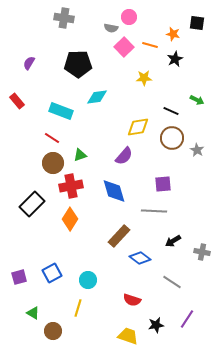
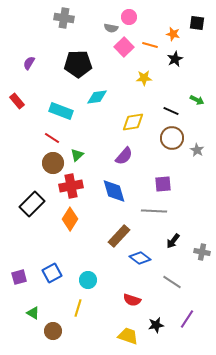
yellow diamond at (138, 127): moved 5 px left, 5 px up
green triangle at (80, 155): moved 3 px left; rotated 24 degrees counterclockwise
black arrow at (173, 241): rotated 21 degrees counterclockwise
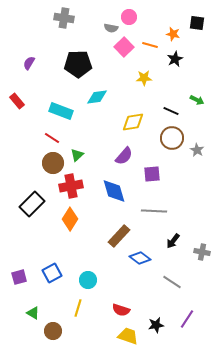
purple square at (163, 184): moved 11 px left, 10 px up
red semicircle at (132, 300): moved 11 px left, 10 px down
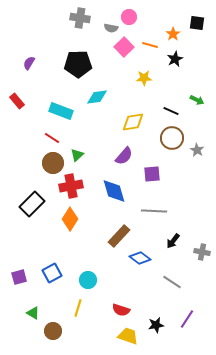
gray cross at (64, 18): moved 16 px right
orange star at (173, 34): rotated 24 degrees clockwise
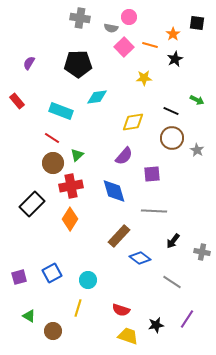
green triangle at (33, 313): moved 4 px left, 3 px down
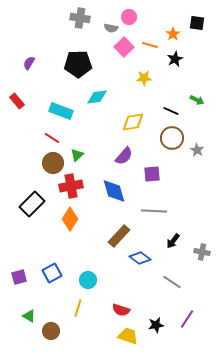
brown circle at (53, 331): moved 2 px left
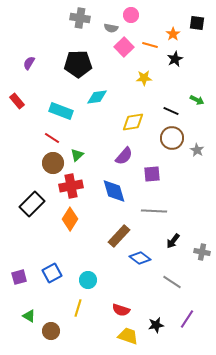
pink circle at (129, 17): moved 2 px right, 2 px up
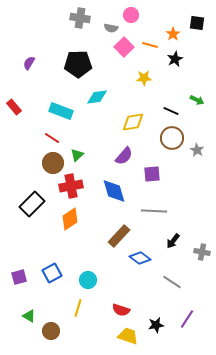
red rectangle at (17, 101): moved 3 px left, 6 px down
orange diamond at (70, 219): rotated 25 degrees clockwise
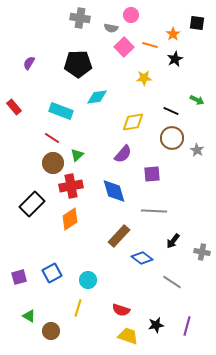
purple semicircle at (124, 156): moved 1 px left, 2 px up
blue diamond at (140, 258): moved 2 px right
purple line at (187, 319): moved 7 px down; rotated 18 degrees counterclockwise
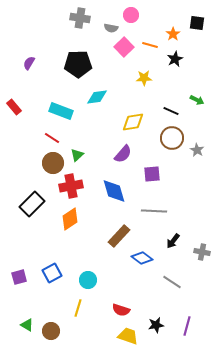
green triangle at (29, 316): moved 2 px left, 9 px down
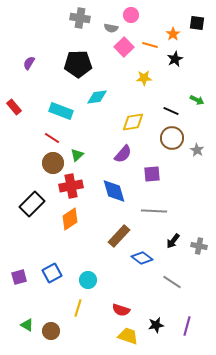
gray cross at (202, 252): moved 3 px left, 6 px up
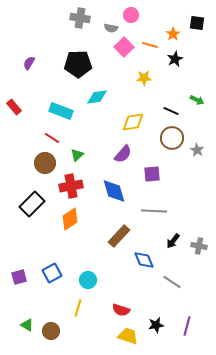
brown circle at (53, 163): moved 8 px left
blue diamond at (142, 258): moved 2 px right, 2 px down; rotated 30 degrees clockwise
